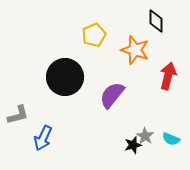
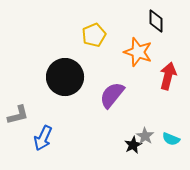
orange star: moved 3 px right, 2 px down
black star: rotated 12 degrees counterclockwise
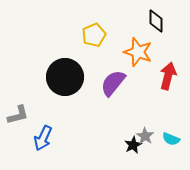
purple semicircle: moved 1 px right, 12 px up
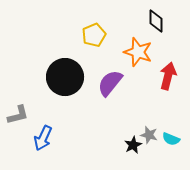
purple semicircle: moved 3 px left
gray star: moved 4 px right, 1 px up; rotated 18 degrees counterclockwise
